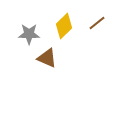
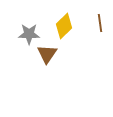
brown line: moved 3 px right; rotated 60 degrees counterclockwise
brown triangle: moved 4 px up; rotated 40 degrees clockwise
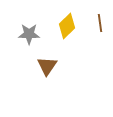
yellow diamond: moved 3 px right
brown triangle: moved 12 px down
